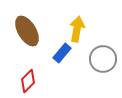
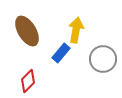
yellow arrow: moved 1 px left, 1 px down
blue rectangle: moved 1 px left
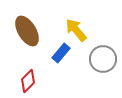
yellow arrow: rotated 50 degrees counterclockwise
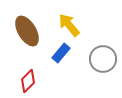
yellow arrow: moved 7 px left, 5 px up
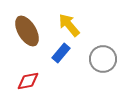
red diamond: rotated 35 degrees clockwise
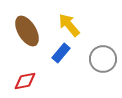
red diamond: moved 3 px left
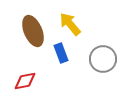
yellow arrow: moved 1 px right, 1 px up
brown ellipse: moved 6 px right; rotated 8 degrees clockwise
blue rectangle: rotated 60 degrees counterclockwise
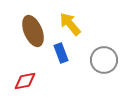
gray circle: moved 1 px right, 1 px down
